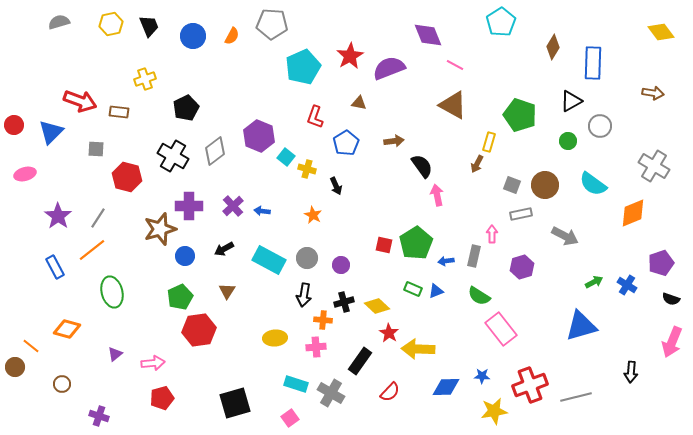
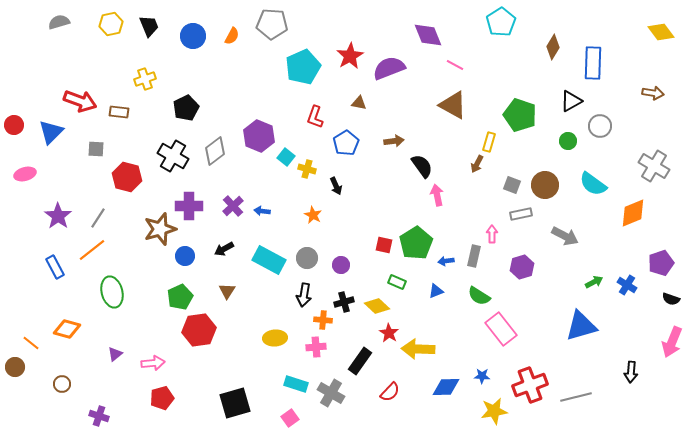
green rectangle at (413, 289): moved 16 px left, 7 px up
orange line at (31, 346): moved 3 px up
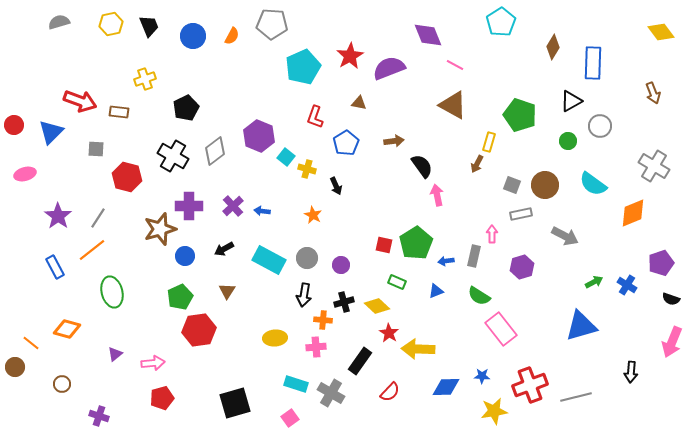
brown arrow at (653, 93): rotated 60 degrees clockwise
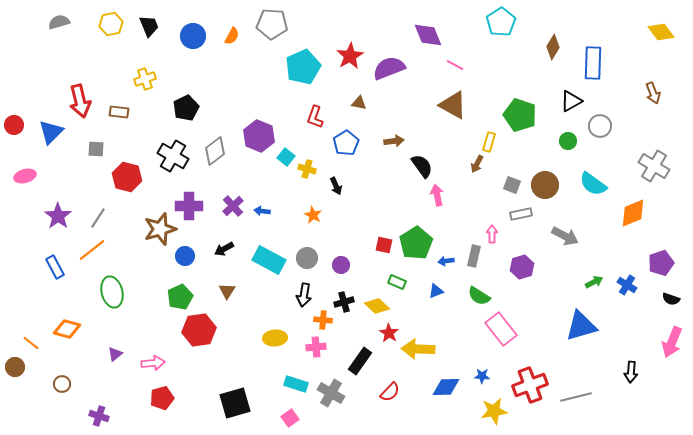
red arrow at (80, 101): rotated 56 degrees clockwise
pink ellipse at (25, 174): moved 2 px down
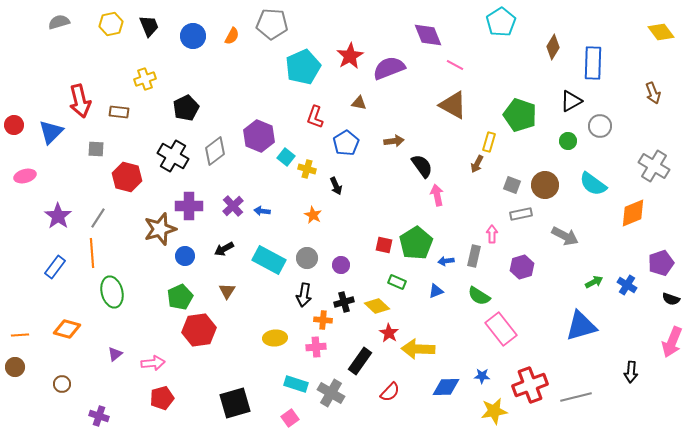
orange line at (92, 250): moved 3 px down; rotated 56 degrees counterclockwise
blue rectangle at (55, 267): rotated 65 degrees clockwise
orange line at (31, 343): moved 11 px left, 8 px up; rotated 42 degrees counterclockwise
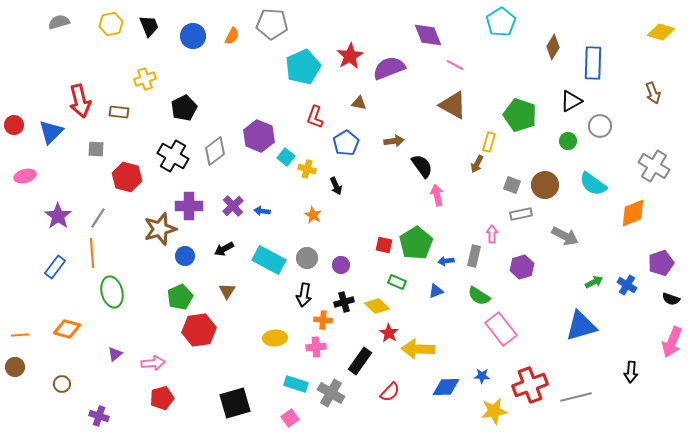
yellow diamond at (661, 32): rotated 36 degrees counterclockwise
black pentagon at (186, 108): moved 2 px left
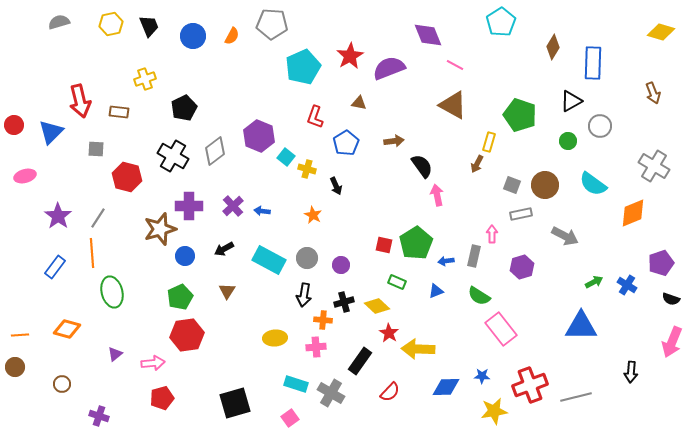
blue triangle at (581, 326): rotated 16 degrees clockwise
red hexagon at (199, 330): moved 12 px left, 5 px down
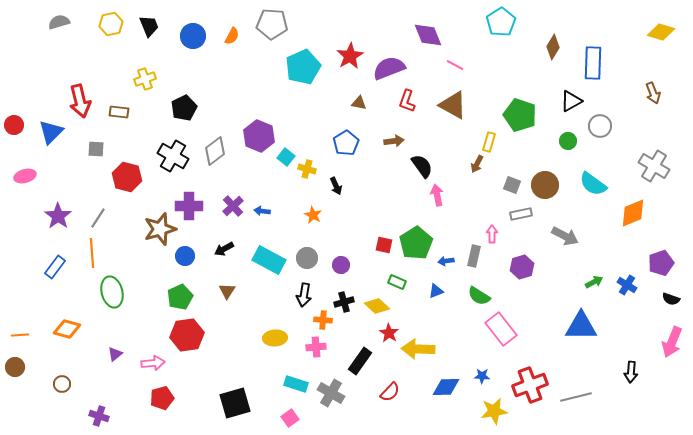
red L-shape at (315, 117): moved 92 px right, 16 px up
